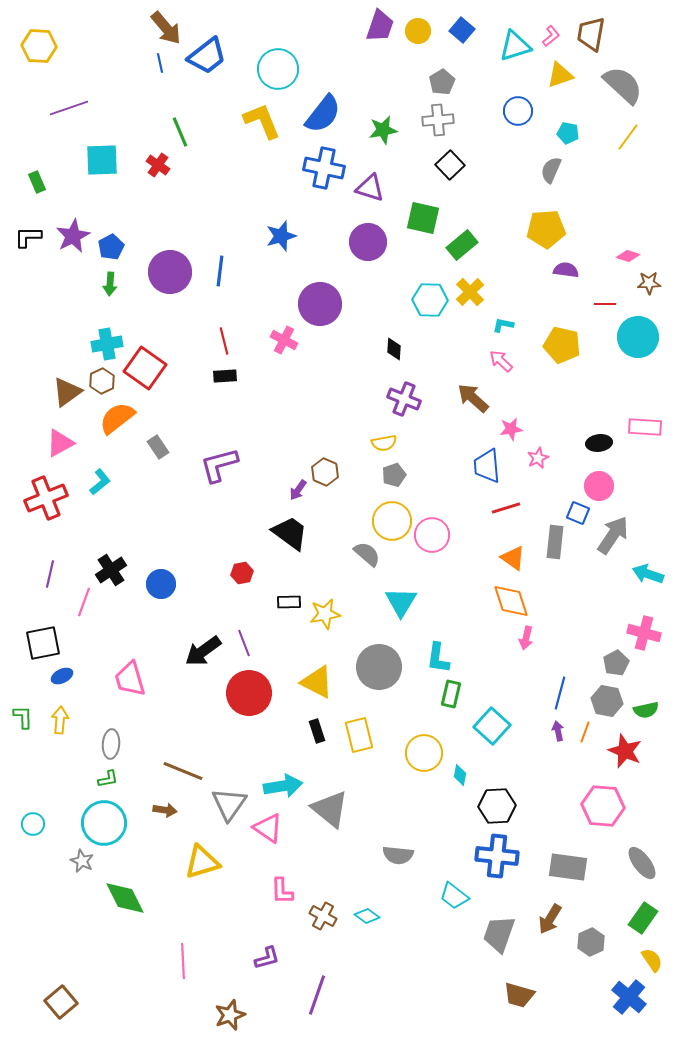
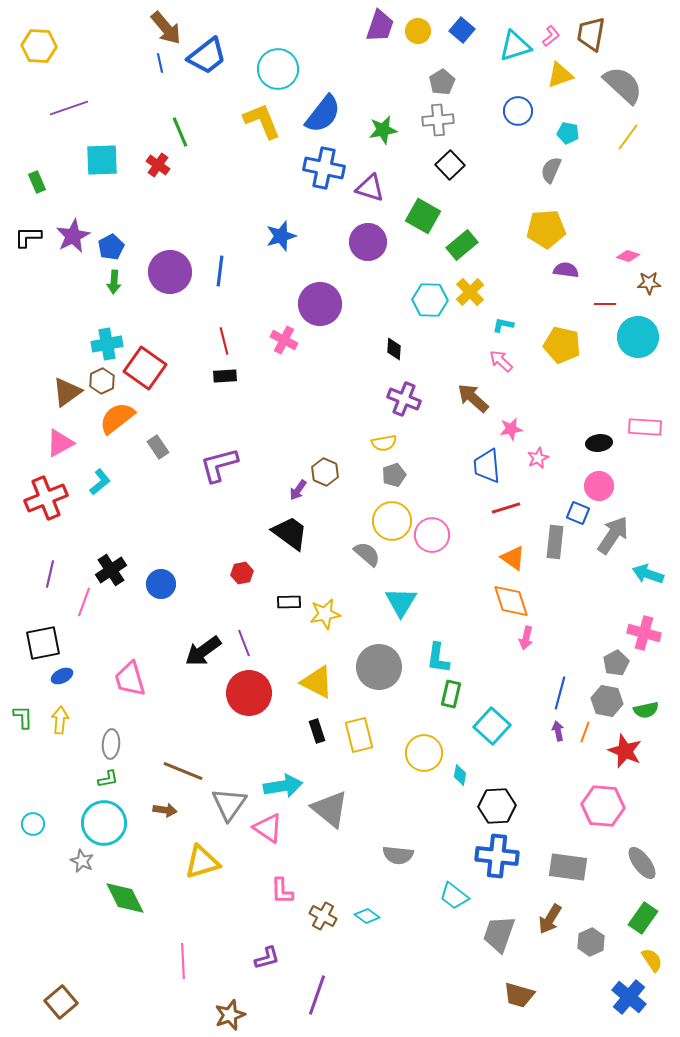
green square at (423, 218): moved 2 px up; rotated 16 degrees clockwise
green arrow at (110, 284): moved 4 px right, 2 px up
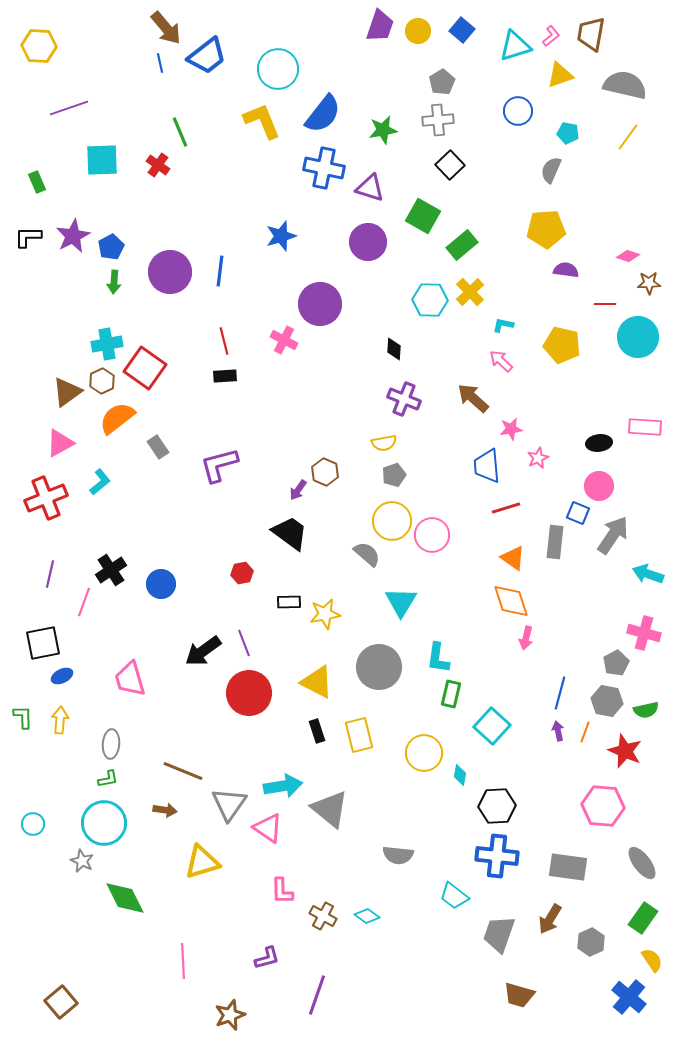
gray semicircle at (623, 85): moved 2 px right; rotated 30 degrees counterclockwise
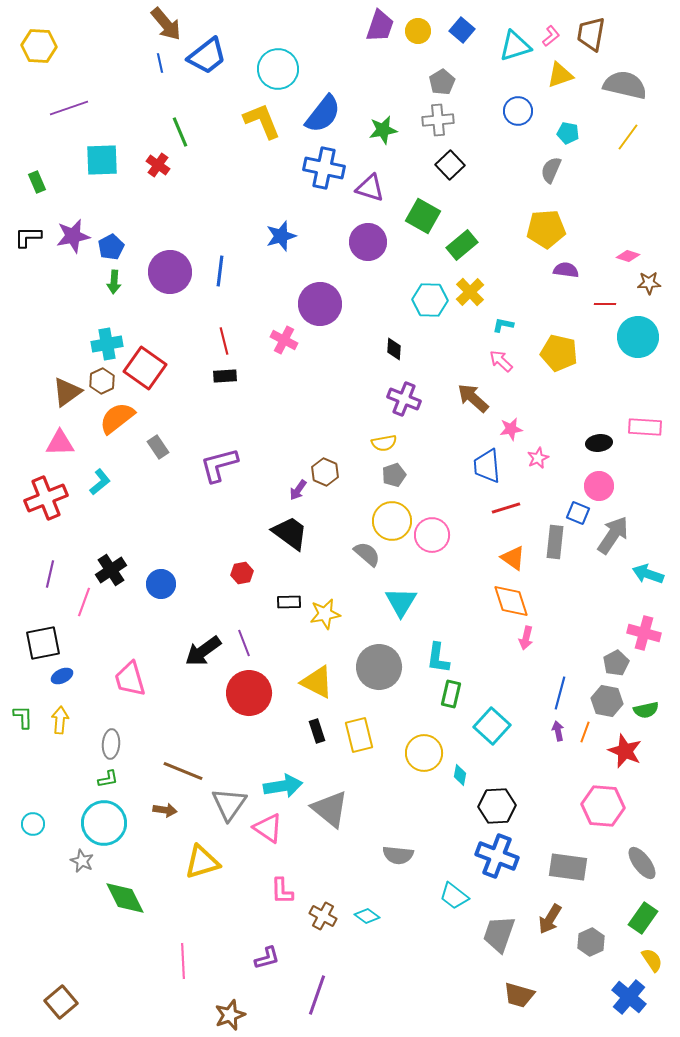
brown arrow at (166, 28): moved 4 px up
purple star at (73, 236): rotated 16 degrees clockwise
yellow pentagon at (562, 345): moved 3 px left, 8 px down
pink triangle at (60, 443): rotated 28 degrees clockwise
blue cross at (497, 856): rotated 15 degrees clockwise
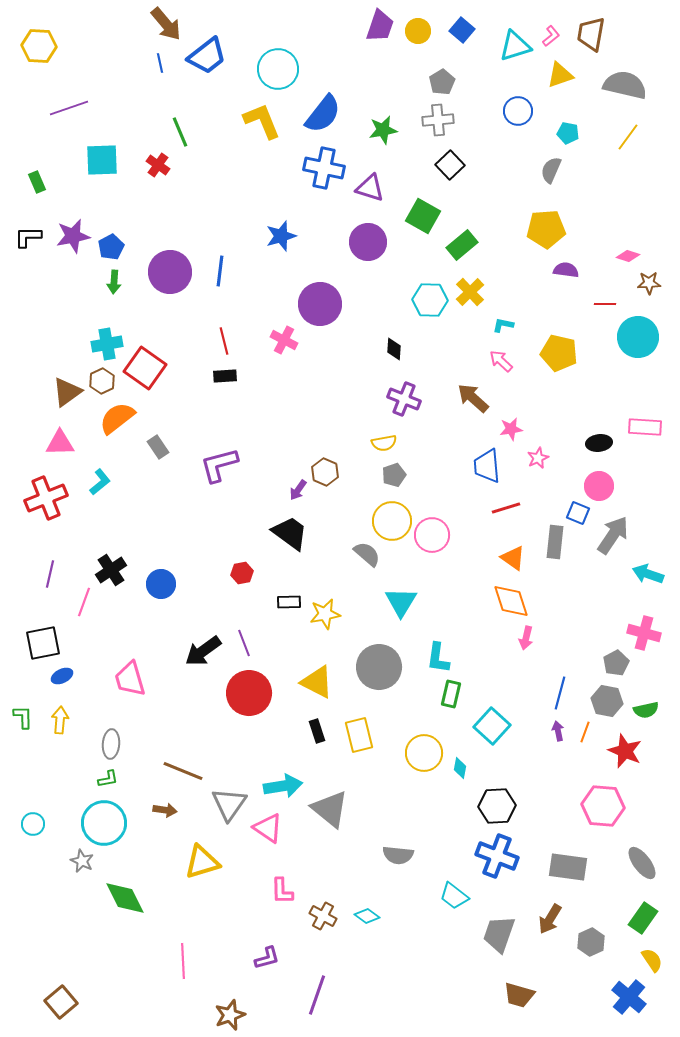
cyan diamond at (460, 775): moved 7 px up
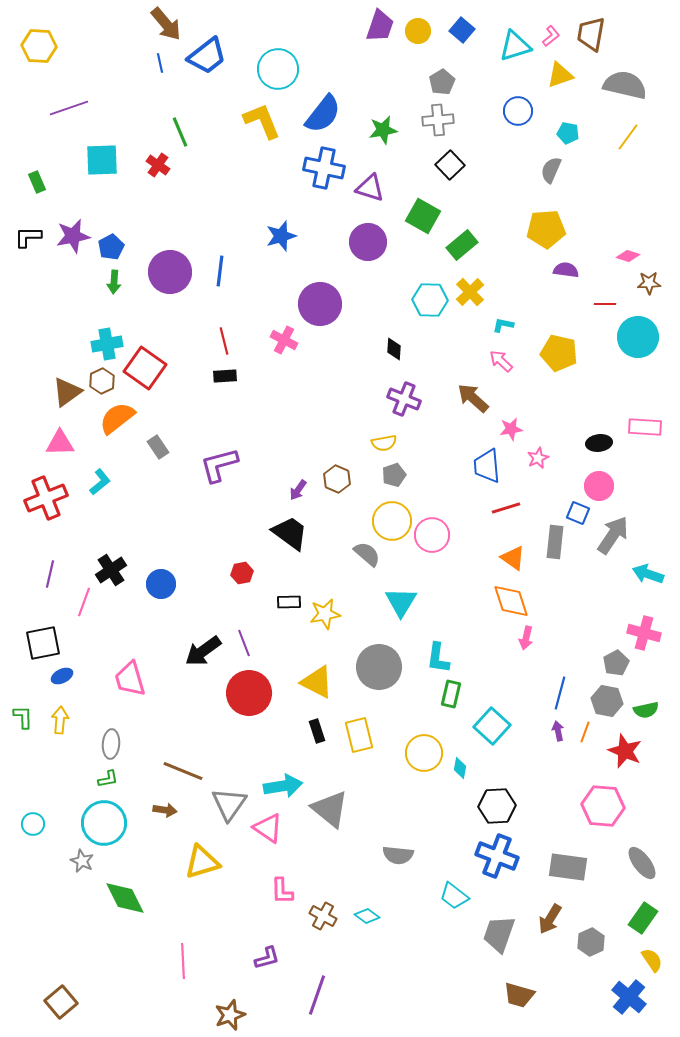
brown hexagon at (325, 472): moved 12 px right, 7 px down
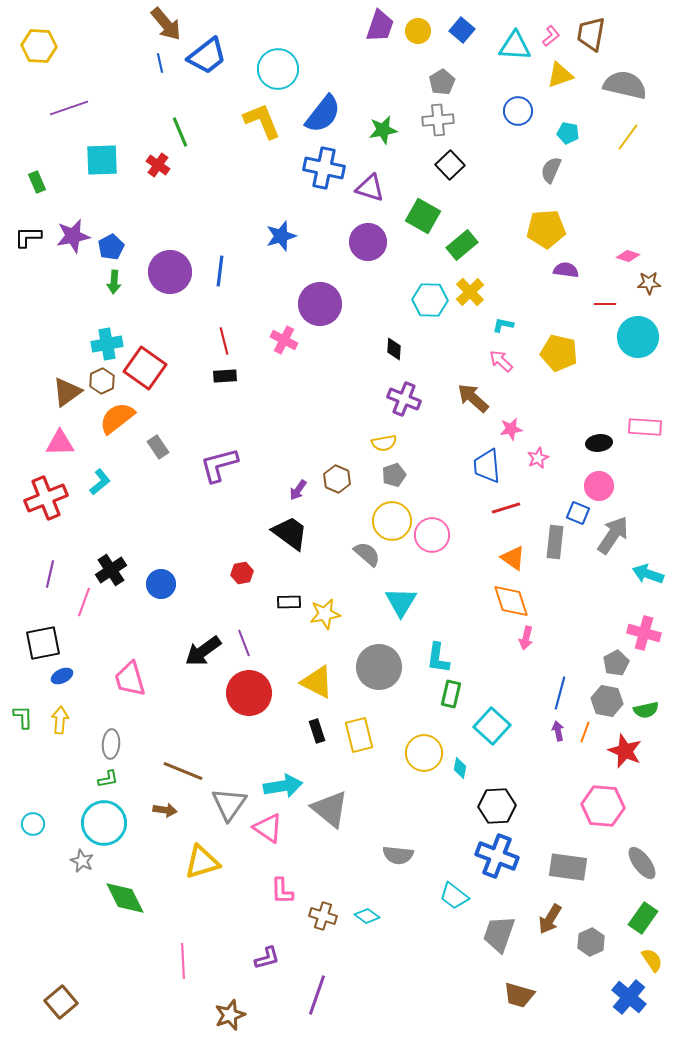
cyan triangle at (515, 46): rotated 20 degrees clockwise
brown cross at (323, 916): rotated 12 degrees counterclockwise
